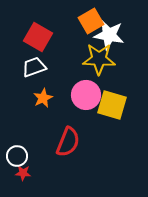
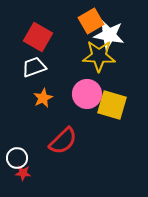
yellow star: moved 3 px up
pink circle: moved 1 px right, 1 px up
red semicircle: moved 5 px left, 1 px up; rotated 24 degrees clockwise
white circle: moved 2 px down
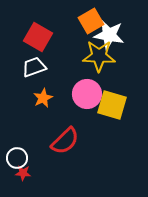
red semicircle: moved 2 px right
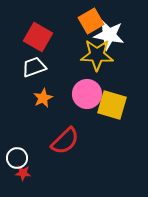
yellow star: moved 2 px left, 1 px up
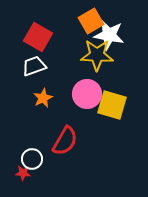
white trapezoid: moved 1 px up
red semicircle: rotated 16 degrees counterclockwise
white circle: moved 15 px right, 1 px down
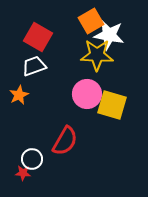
orange star: moved 24 px left, 3 px up
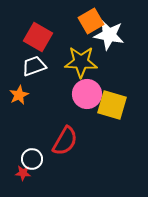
yellow star: moved 16 px left, 7 px down
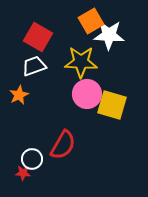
white star: rotated 8 degrees counterclockwise
red semicircle: moved 2 px left, 4 px down
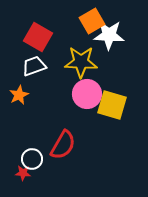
orange square: moved 1 px right
